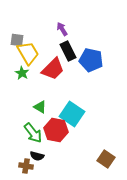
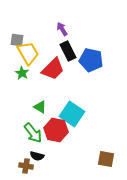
brown square: rotated 24 degrees counterclockwise
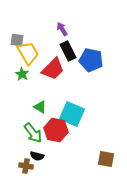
green star: moved 1 px down
cyan square: rotated 10 degrees counterclockwise
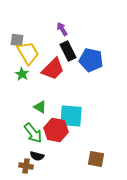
cyan square: moved 1 px left, 2 px down; rotated 20 degrees counterclockwise
brown square: moved 10 px left
